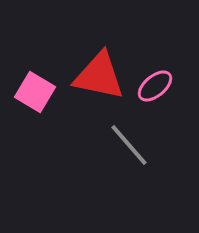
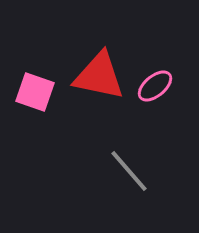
pink square: rotated 12 degrees counterclockwise
gray line: moved 26 px down
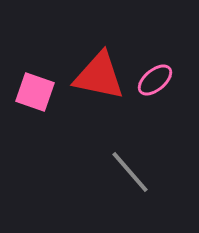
pink ellipse: moved 6 px up
gray line: moved 1 px right, 1 px down
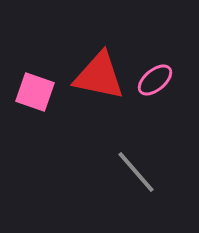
gray line: moved 6 px right
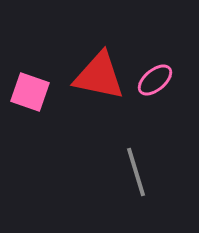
pink square: moved 5 px left
gray line: rotated 24 degrees clockwise
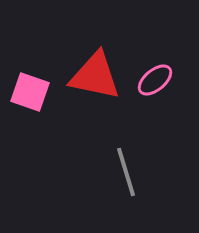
red triangle: moved 4 px left
gray line: moved 10 px left
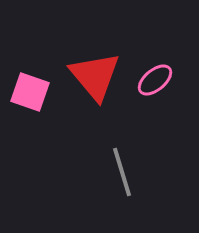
red triangle: rotated 38 degrees clockwise
gray line: moved 4 px left
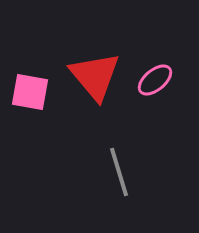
pink square: rotated 9 degrees counterclockwise
gray line: moved 3 px left
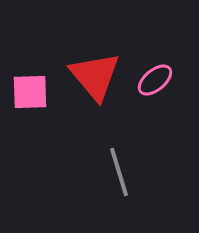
pink square: rotated 12 degrees counterclockwise
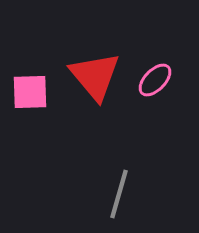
pink ellipse: rotated 6 degrees counterclockwise
gray line: moved 22 px down; rotated 33 degrees clockwise
